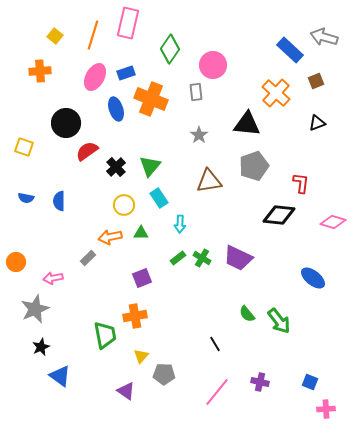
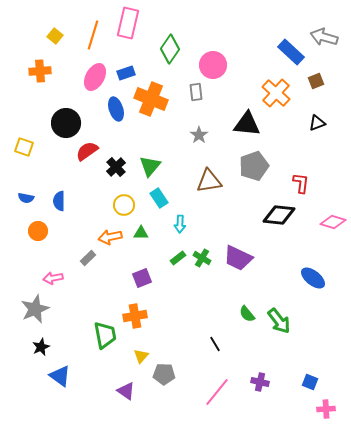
blue rectangle at (290, 50): moved 1 px right, 2 px down
orange circle at (16, 262): moved 22 px right, 31 px up
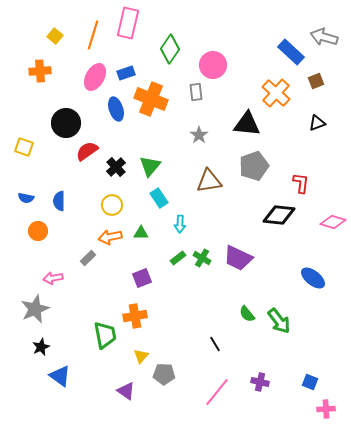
yellow circle at (124, 205): moved 12 px left
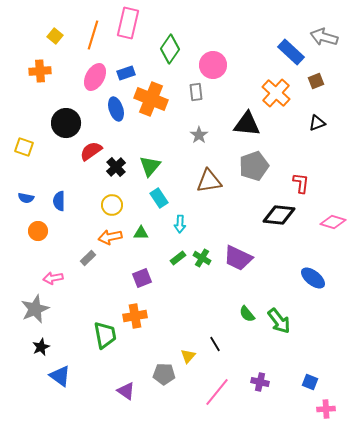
red semicircle at (87, 151): moved 4 px right
yellow triangle at (141, 356): moved 47 px right
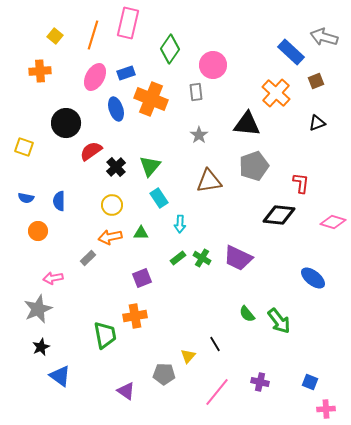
gray star at (35, 309): moved 3 px right
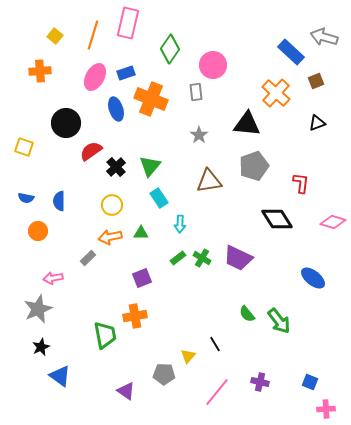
black diamond at (279, 215): moved 2 px left, 4 px down; rotated 52 degrees clockwise
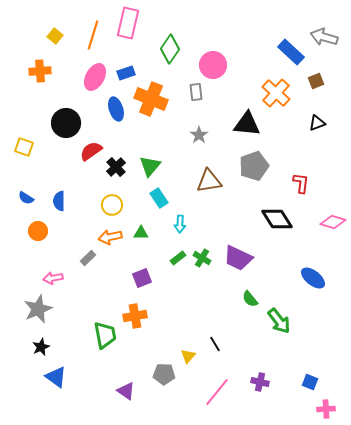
blue semicircle at (26, 198): rotated 21 degrees clockwise
green semicircle at (247, 314): moved 3 px right, 15 px up
blue triangle at (60, 376): moved 4 px left, 1 px down
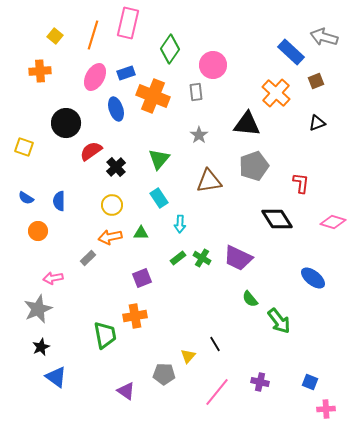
orange cross at (151, 99): moved 2 px right, 3 px up
green triangle at (150, 166): moved 9 px right, 7 px up
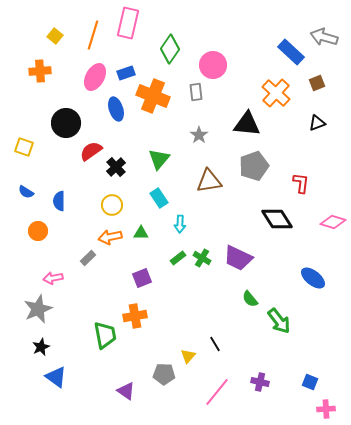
brown square at (316, 81): moved 1 px right, 2 px down
blue semicircle at (26, 198): moved 6 px up
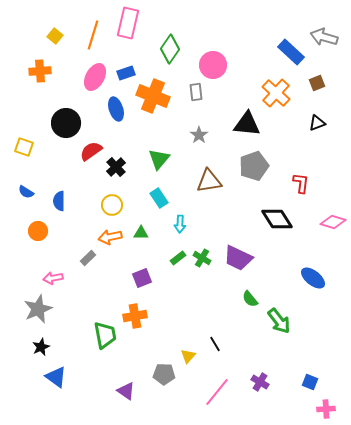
purple cross at (260, 382): rotated 18 degrees clockwise
